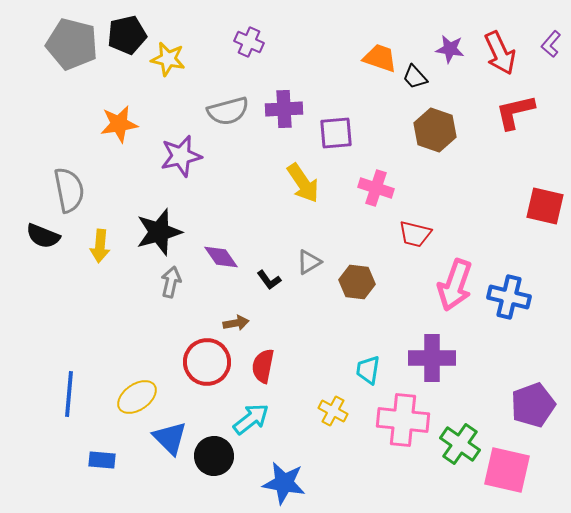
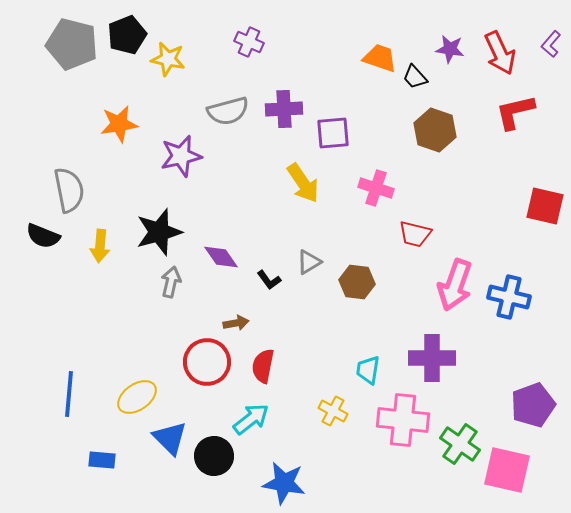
black pentagon at (127, 35): rotated 9 degrees counterclockwise
purple square at (336, 133): moved 3 px left
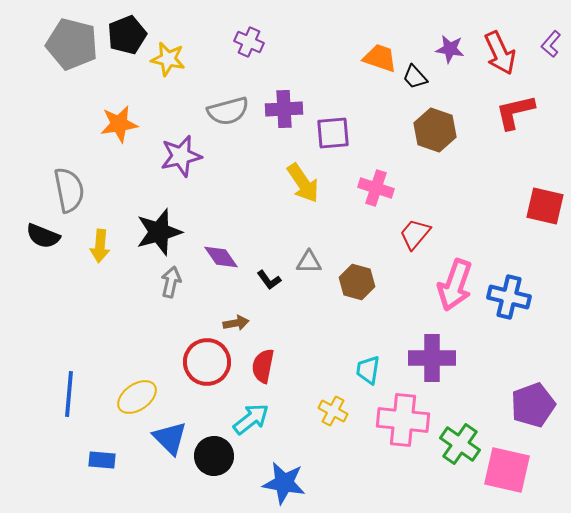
red trapezoid at (415, 234): rotated 116 degrees clockwise
gray triangle at (309, 262): rotated 32 degrees clockwise
brown hexagon at (357, 282): rotated 8 degrees clockwise
